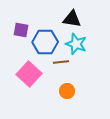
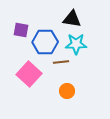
cyan star: rotated 20 degrees counterclockwise
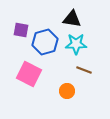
blue hexagon: rotated 15 degrees counterclockwise
brown line: moved 23 px right, 8 px down; rotated 28 degrees clockwise
pink square: rotated 15 degrees counterclockwise
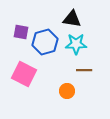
purple square: moved 2 px down
brown line: rotated 21 degrees counterclockwise
pink square: moved 5 px left
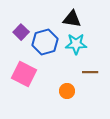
purple square: rotated 35 degrees clockwise
brown line: moved 6 px right, 2 px down
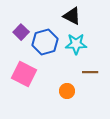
black triangle: moved 3 px up; rotated 18 degrees clockwise
